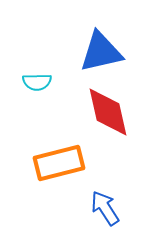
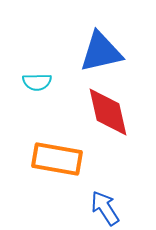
orange rectangle: moved 2 px left, 4 px up; rotated 24 degrees clockwise
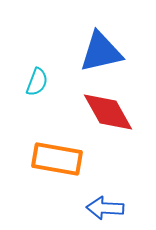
cyan semicircle: rotated 68 degrees counterclockwise
red diamond: rotated 16 degrees counterclockwise
blue arrow: rotated 54 degrees counterclockwise
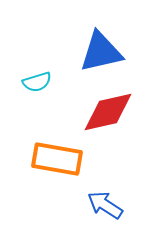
cyan semicircle: rotated 52 degrees clockwise
red diamond: rotated 74 degrees counterclockwise
blue arrow: moved 3 px up; rotated 30 degrees clockwise
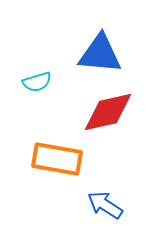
blue triangle: moved 1 px left, 2 px down; rotated 18 degrees clockwise
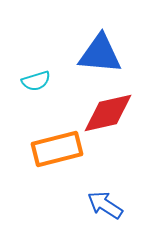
cyan semicircle: moved 1 px left, 1 px up
red diamond: moved 1 px down
orange rectangle: moved 10 px up; rotated 24 degrees counterclockwise
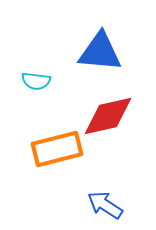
blue triangle: moved 2 px up
cyan semicircle: rotated 24 degrees clockwise
red diamond: moved 3 px down
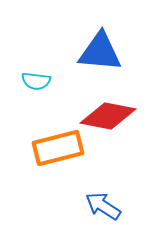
red diamond: rotated 24 degrees clockwise
orange rectangle: moved 1 px right, 1 px up
blue arrow: moved 2 px left, 1 px down
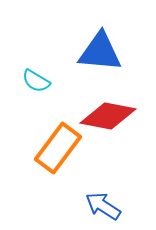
cyan semicircle: rotated 24 degrees clockwise
orange rectangle: rotated 39 degrees counterclockwise
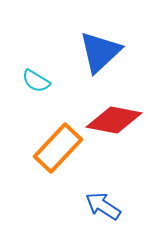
blue triangle: rotated 48 degrees counterclockwise
red diamond: moved 6 px right, 4 px down
orange rectangle: rotated 6 degrees clockwise
